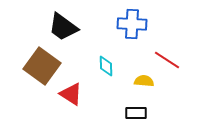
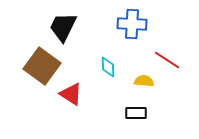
black trapezoid: rotated 80 degrees clockwise
cyan diamond: moved 2 px right, 1 px down
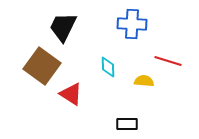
red line: moved 1 px right, 1 px down; rotated 16 degrees counterclockwise
black rectangle: moved 9 px left, 11 px down
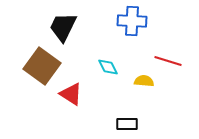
blue cross: moved 3 px up
cyan diamond: rotated 25 degrees counterclockwise
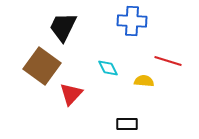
cyan diamond: moved 1 px down
red triangle: rotated 40 degrees clockwise
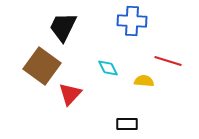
red triangle: moved 1 px left
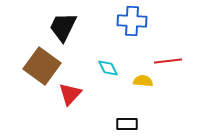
red line: rotated 24 degrees counterclockwise
yellow semicircle: moved 1 px left
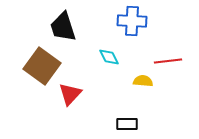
black trapezoid: rotated 44 degrees counterclockwise
cyan diamond: moved 1 px right, 11 px up
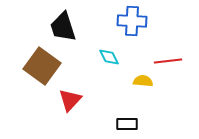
red triangle: moved 6 px down
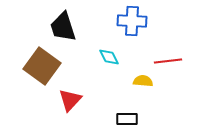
black rectangle: moved 5 px up
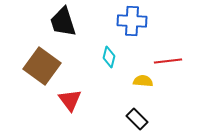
black trapezoid: moved 5 px up
cyan diamond: rotated 40 degrees clockwise
red triangle: rotated 20 degrees counterclockwise
black rectangle: moved 10 px right; rotated 45 degrees clockwise
